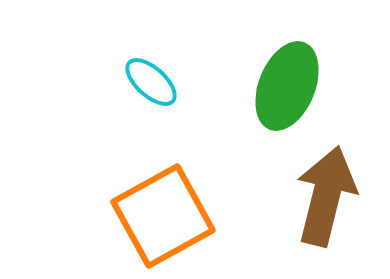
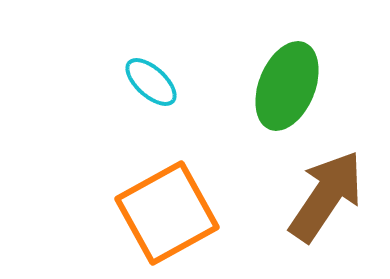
brown arrow: rotated 20 degrees clockwise
orange square: moved 4 px right, 3 px up
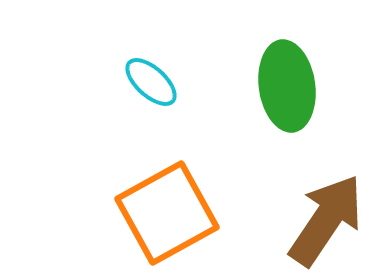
green ellipse: rotated 30 degrees counterclockwise
brown arrow: moved 24 px down
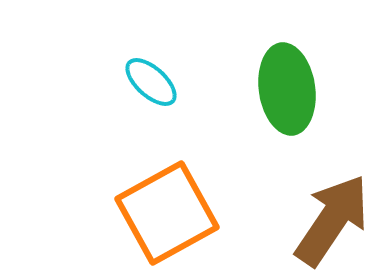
green ellipse: moved 3 px down
brown arrow: moved 6 px right
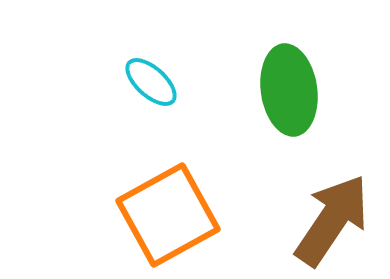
green ellipse: moved 2 px right, 1 px down
orange square: moved 1 px right, 2 px down
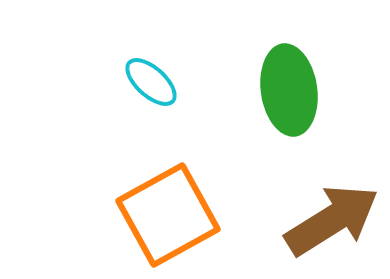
brown arrow: rotated 24 degrees clockwise
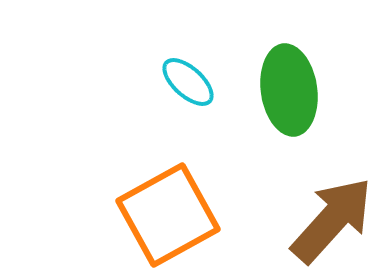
cyan ellipse: moved 37 px right
brown arrow: rotated 16 degrees counterclockwise
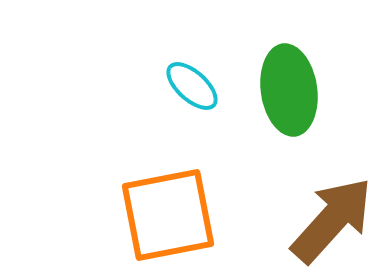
cyan ellipse: moved 4 px right, 4 px down
orange square: rotated 18 degrees clockwise
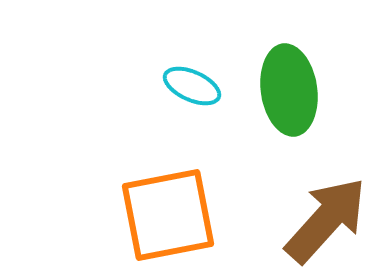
cyan ellipse: rotated 18 degrees counterclockwise
brown arrow: moved 6 px left
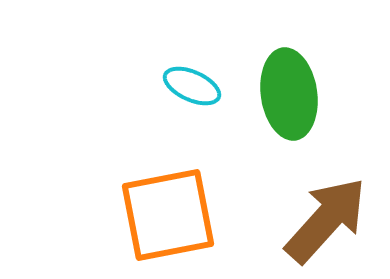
green ellipse: moved 4 px down
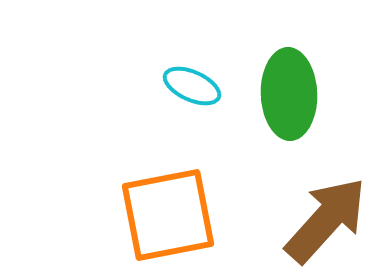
green ellipse: rotated 6 degrees clockwise
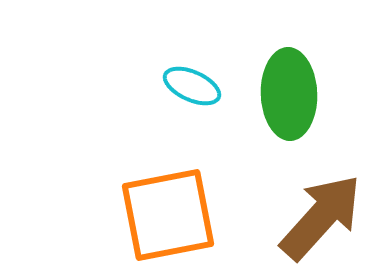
brown arrow: moved 5 px left, 3 px up
